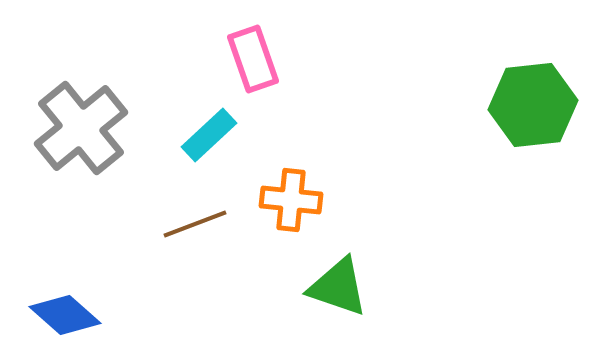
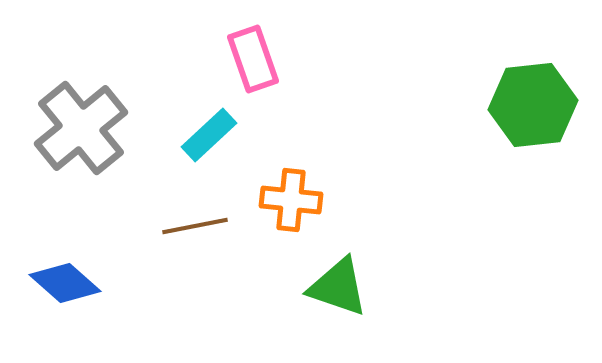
brown line: moved 2 px down; rotated 10 degrees clockwise
blue diamond: moved 32 px up
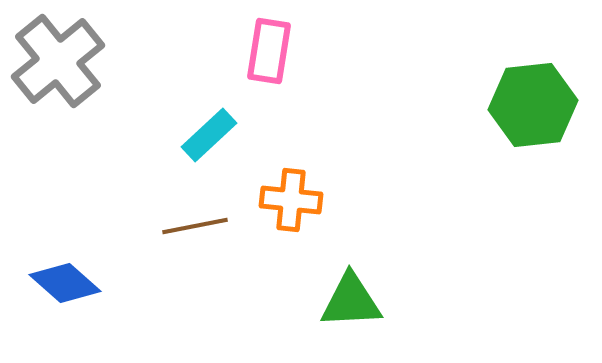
pink rectangle: moved 16 px right, 8 px up; rotated 28 degrees clockwise
gray cross: moved 23 px left, 67 px up
green triangle: moved 13 px right, 14 px down; rotated 22 degrees counterclockwise
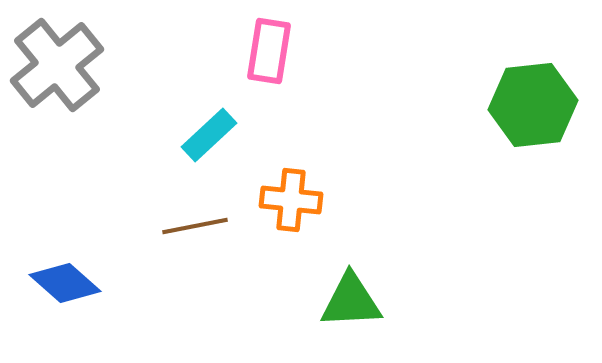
gray cross: moved 1 px left, 4 px down
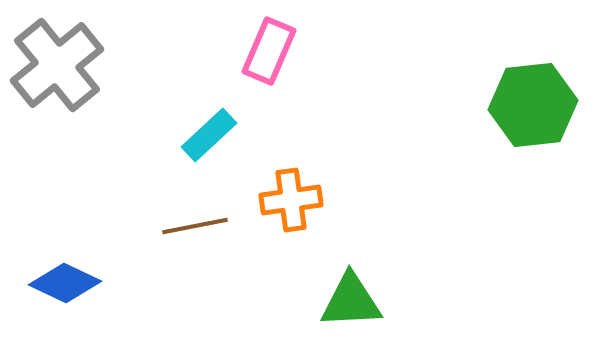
pink rectangle: rotated 14 degrees clockwise
orange cross: rotated 14 degrees counterclockwise
blue diamond: rotated 16 degrees counterclockwise
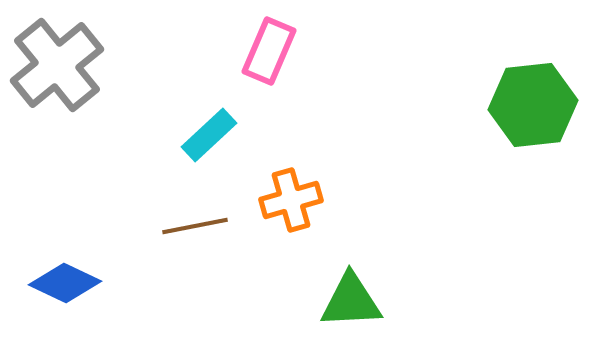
orange cross: rotated 8 degrees counterclockwise
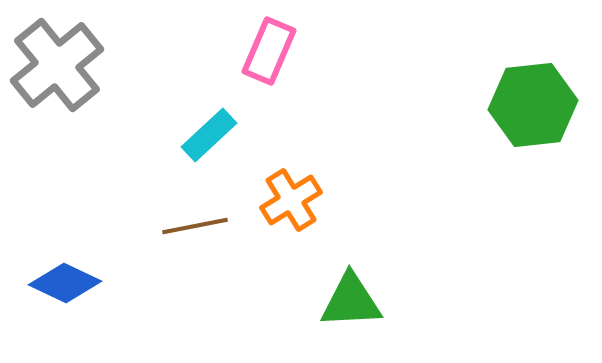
orange cross: rotated 16 degrees counterclockwise
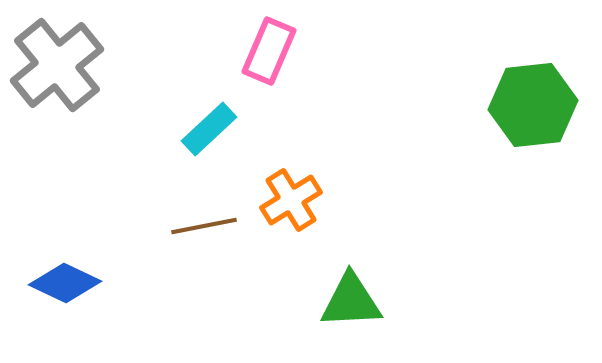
cyan rectangle: moved 6 px up
brown line: moved 9 px right
